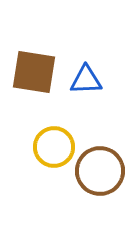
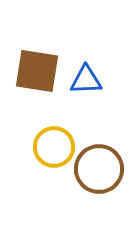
brown square: moved 3 px right, 1 px up
brown circle: moved 1 px left, 2 px up
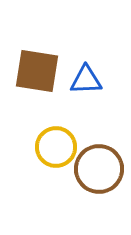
yellow circle: moved 2 px right
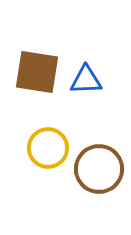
brown square: moved 1 px down
yellow circle: moved 8 px left, 1 px down
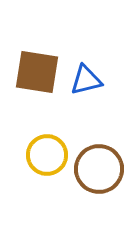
blue triangle: rotated 12 degrees counterclockwise
yellow circle: moved 1 px left, 7 px down
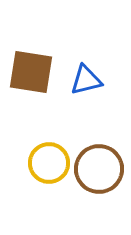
brown square: moved 6 px left
yellow circle: moved 2 px right, 8 px down
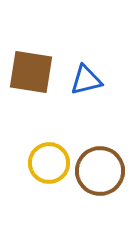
brown circle: moved 1 px right, 2 px down
